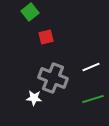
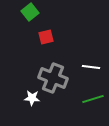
white line: rotated 30 degrees clockwise
white star: moved 2 px left
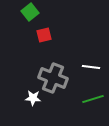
red square: moved 2 px left, 2 px up
white star: moved 1 px right
